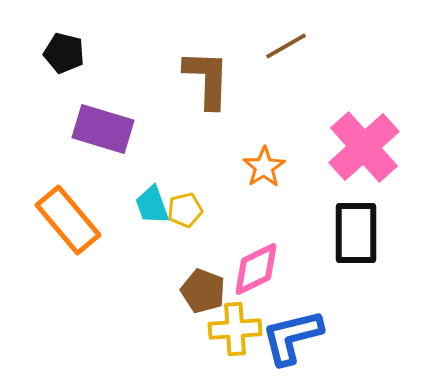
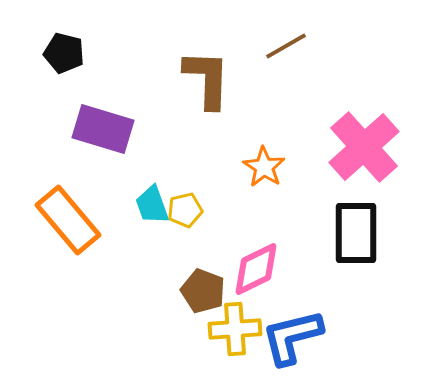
orange star: rotated 6 degrees counterclockwise
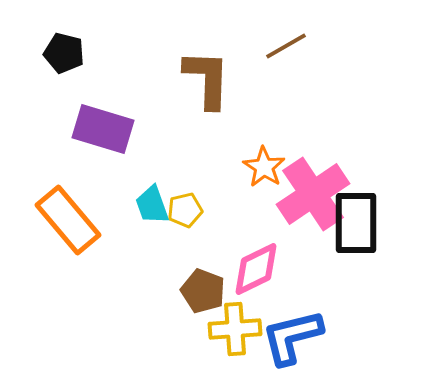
pink cross: moved 51 px left, 47 px down; rotated 8 degrees clockwise
black rectangle: moved 10 px up
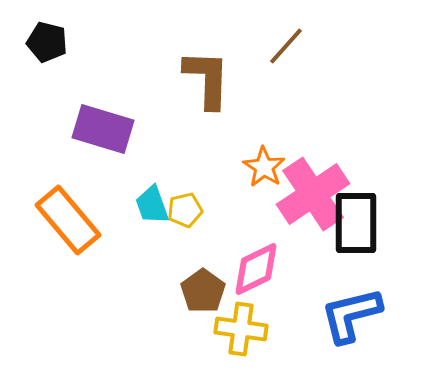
brown line: rotated 18 degrees counterclockwise
black pentagon: moved 17 px left, 11 px up
brown pentagon: rotated 15 degrees clockwise
yellow cross: moved 6 px right; rotated 12 degrees clockwise
blue L-shape: moved 59 px right, 22 px up
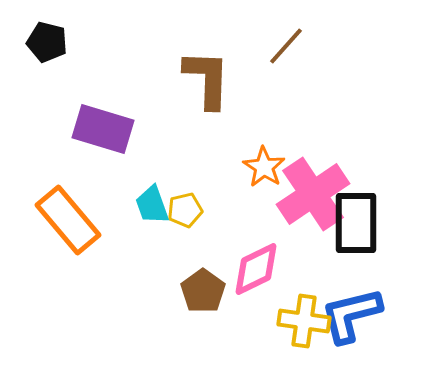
yellow cross: moved 63 px right, 8 px up
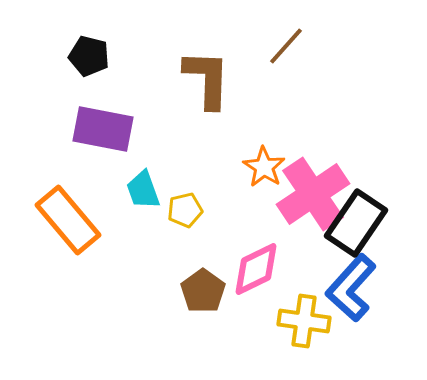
black pentagon: moved 42 px right, 14 px down
purple rectangle: rotated 6 degrees counterclockwise
cyan trapezoid: moved 9 px left, 15 px up
black rectangle: rotated 34 degrees clockwise
blue L-shape: moved 27 px up; rotated 34 degrees counterclockwise
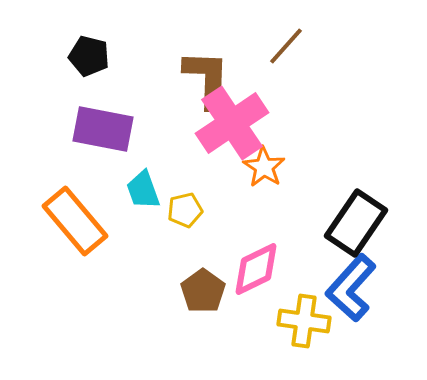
pink cross: moved 81 px left, 71 px up
orange rectangle: moved 7 px right, 1 px down
